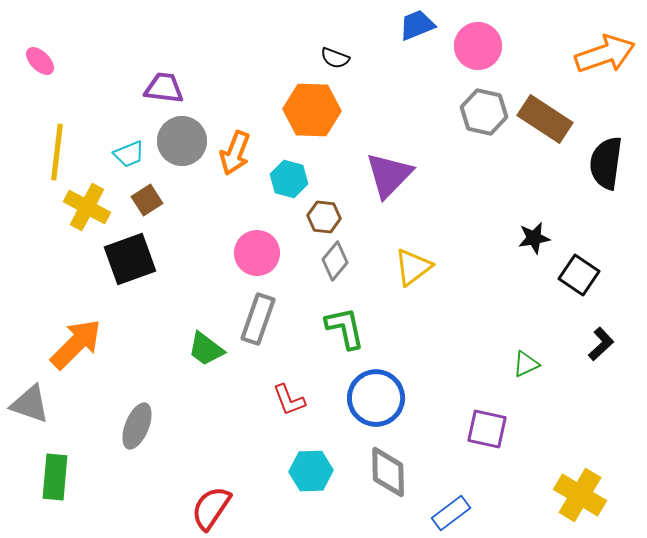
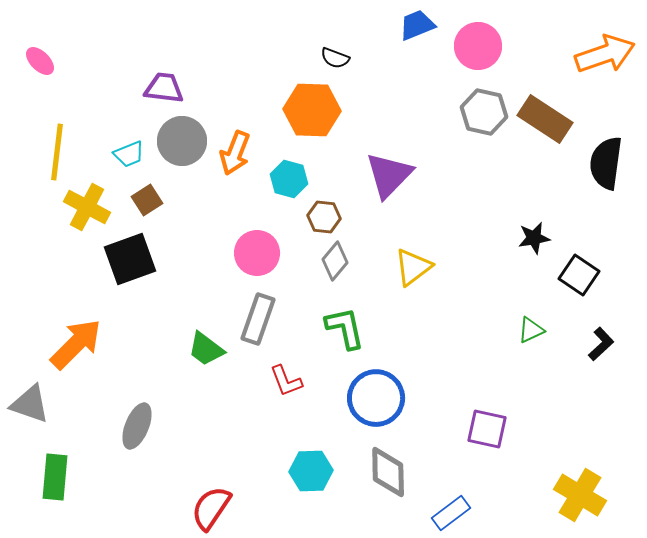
green triangle at (526, 364): moved 5 px right, 34 px up
red L-shape at (289, 400): moved 3 px left, 19 px up
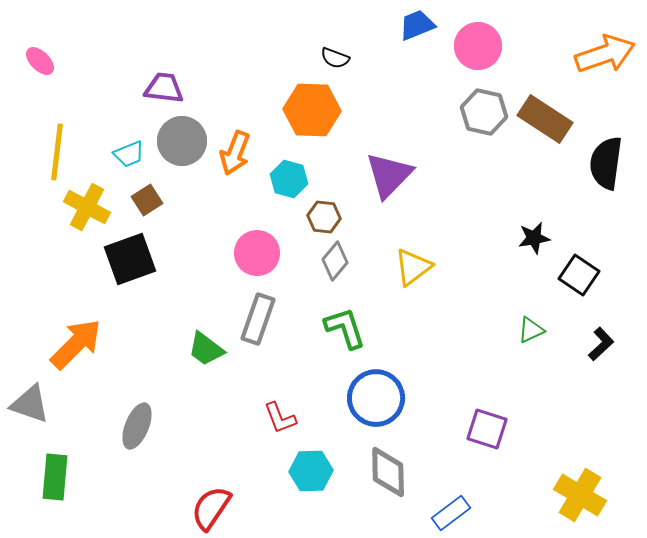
green L-shape at (345, 328): rotated 6 degrees counterclockwise
red L-shape at (286, 381): moved 6 px left, 37 px down
purple square at (487, 429): rotated 6 degrees clockwise
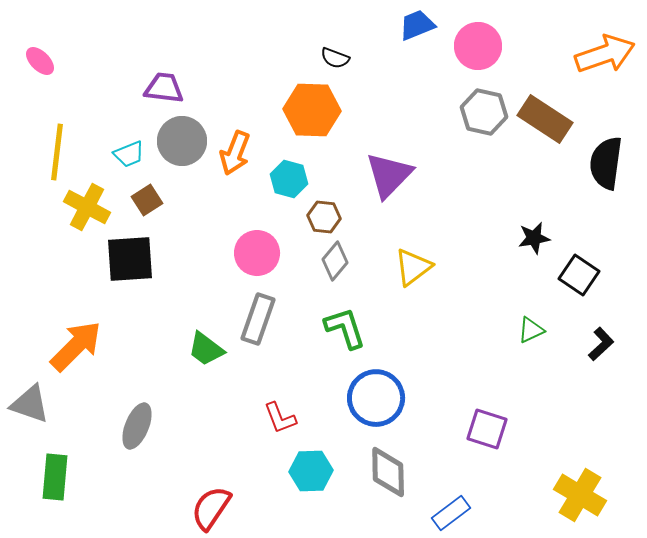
black square at (130, 259): rotated 16 degrees clockwise
orange arrow at (76, 344): moved 2 px down
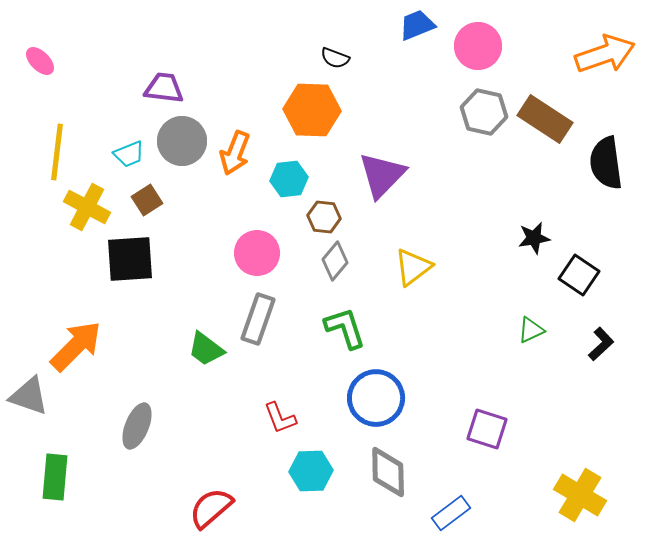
black semicircle at (606, 163): rotated 16 degrees counterclockwise
purple triangle at (389, 175): moved 7 px left
cyan hexagon at (289, 179): rotated 21 degrees counterclockwise
gray triangle at (30, 404): moved 1 px left, 8 px up
red semicircle at (211, 508): rotated 15 degrees clockwise
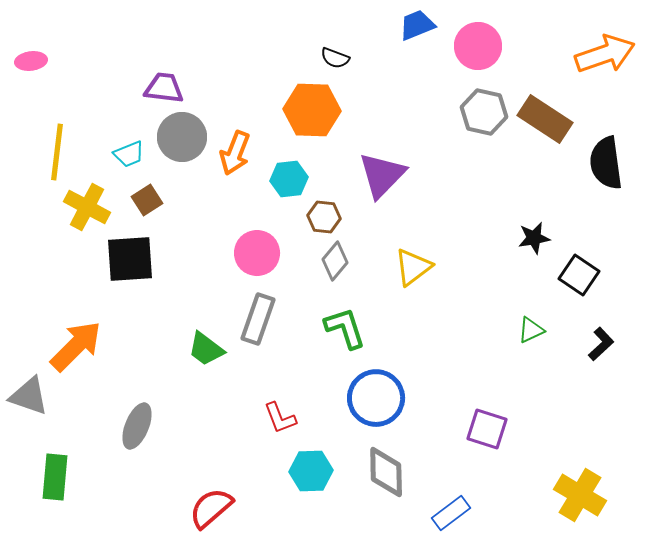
pink ellipse at (40, 61): moved 9 px left; rotated 52 degrees counterclockwise
gray circle at (182, 141): moved 4 px up
gray diamond at (388, 472): moved 2 px left
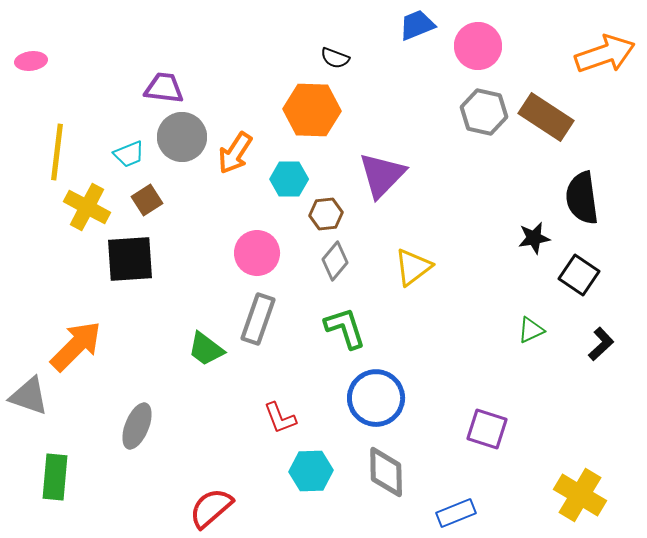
brown rectangle at (545, 119): moved 1 px right, 2 px up
orange arrow at (235, 153): rotated 12 degrees clockwise
black semicircle at (606, 163): moved 24 px left, 35 px down
cyan hexagon at (289, 179): rotated 6 degrees clockwise
brown hexagon at (324, 217): moved 2 px right, 3 px up; rotated 12 degrees counterclockwise
blue rectangle at (451, 513): moved 5 px right; rotated 15 degrees clockwise
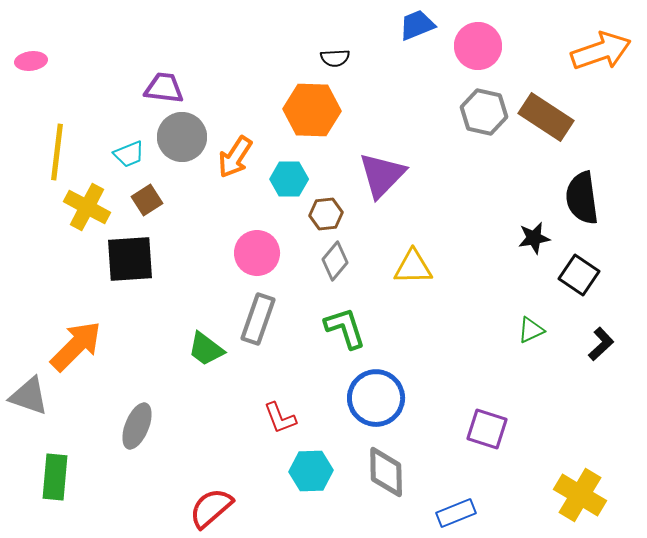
orange arrow at (605, 54): moved 4 px left, 3 px up
black semicircle at (335, 58): rotated 24 degrees counterclockwise
orange arrow at (235, 153): moved 4 px down
yellow triangle at (413, 267): rotated 36 degrees clockwise
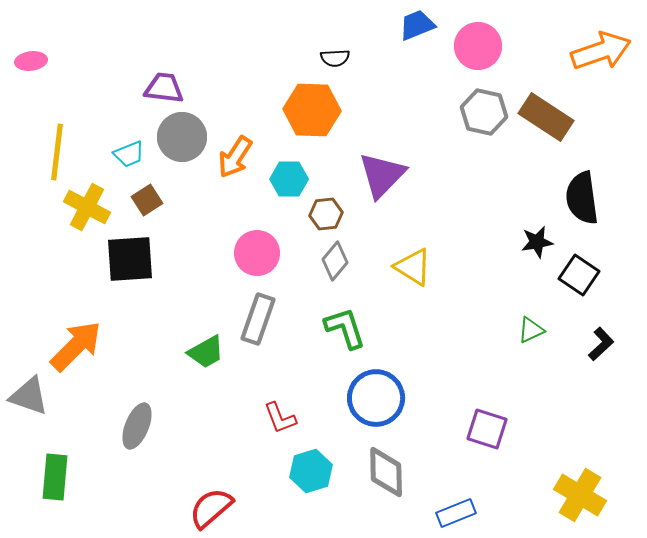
black star at (534, 238): moved 3 px right, 4 px down
yellow triangle at (413, 267): rotated 33 degrees clockwise
green trapezoid at (206, 349): moved 3 px down; rotated 66 degrees counterclockwise
cyan hexagon at (311, 471): rotated 15 degrees counterclockwise
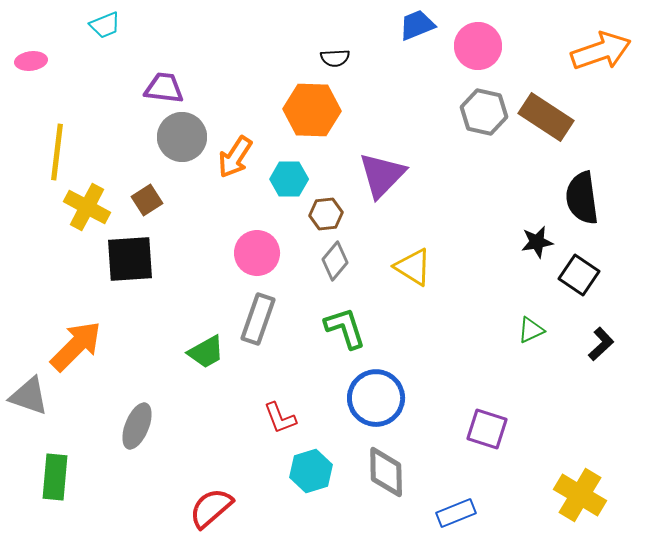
cyan trapezoid at (129, 154): moved 24 px left, 129 px up
